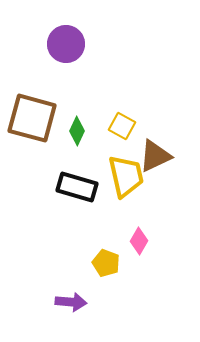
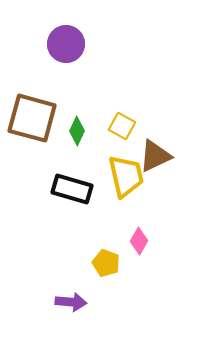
black rectangle: moved 5 px left, 2 px down
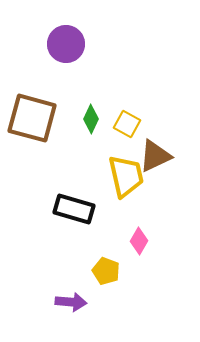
yellow square: moved 5 px right, 2 px up
green diamond: moved 14 px right, 12 px up
black rectangle: moved 2 px right, 20 px down
yellow pentagon: moved 8 px down
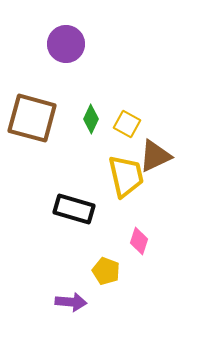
pink diamond: rotated 12 degrees counterclockwise
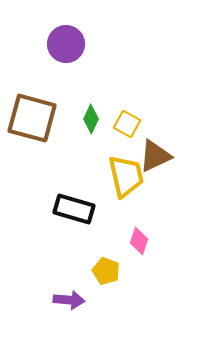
purple arrow: moved 2 px left, 2 px up
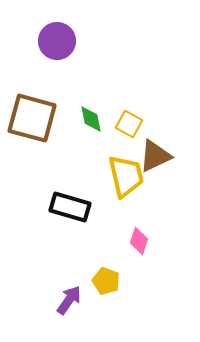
purple circle: moved 9 px left, 3 px up
green diamond: rotated 36 degrees counterclockwise
yellow square: moved 2 px right
black rectangle: moved 4 px left, 2 px up
yellow pentagon: moved 10 px down
purple arrow: rotated 60 degrees counterclockwise
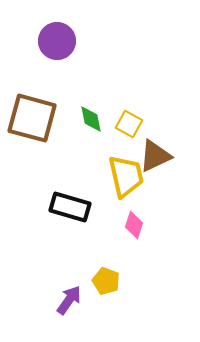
pink diamond: moved 5 px left, 16 px up
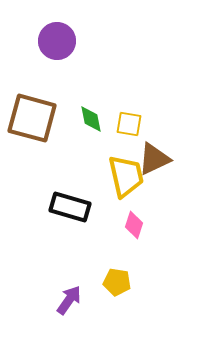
yellow square: rotated 20 degrees counterclockwise
brown triangle: moved 1 px left, 3 px down
yellow pentagon: moved 11 px right, 1 px down; rotated 12 degrees counterclockwise
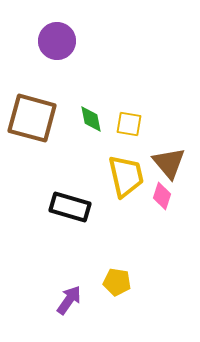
brown triangle: moved 15 px right, 4 px down; rotated 45 degrees counterclockwise
pink diamond: moved 28 px right, 29 px up
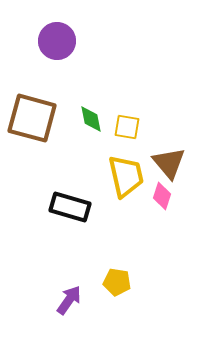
yellow square: moved 2 px left, 3 px down
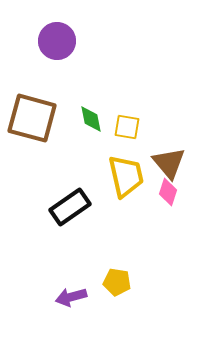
pink diamond: moved 6 px right, 4 px up
black rectangle: rotated 51 degrees counterclockwise
purple arrow: moved 2 px right, 3 px up; rotated 140 degrees counterclockwise
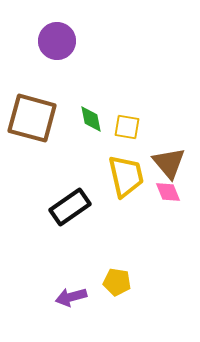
pink diamond: rotated 40 degrees counterclockwise
